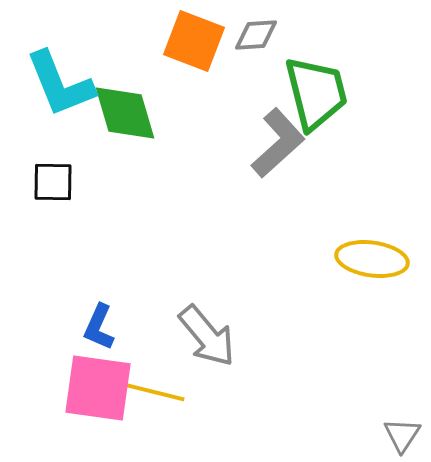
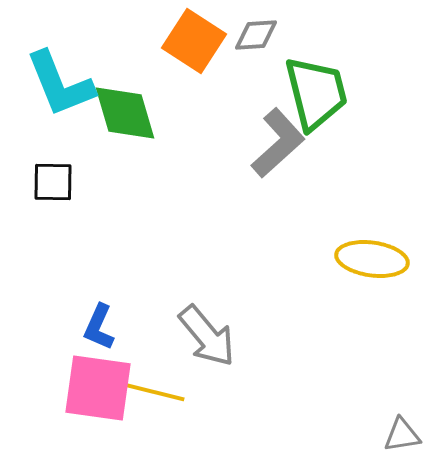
orange square: rotated 12 degrees clockwise
gray triangle: rotated 48 degrees clockwise
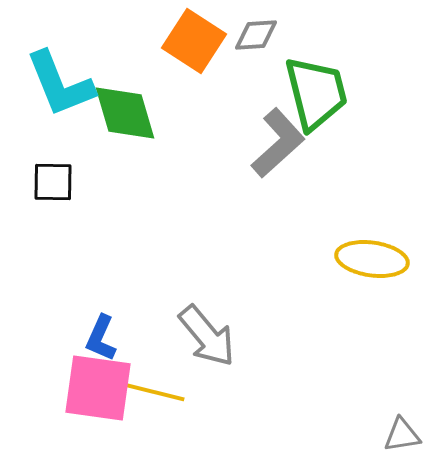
blue L-shape: moved 2 px right, 11 px down
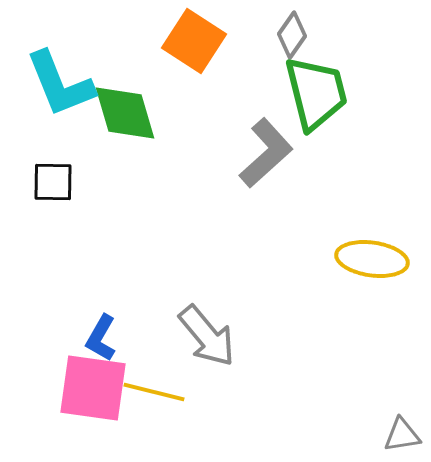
gray diamond: moved 36 px right; rotated 51 degrees counterclockwise
gray L-shape: moved 12 px left, 10 px down
blue L-shape: rotated 6 degrees clockwise
pink square: moved 5 px left
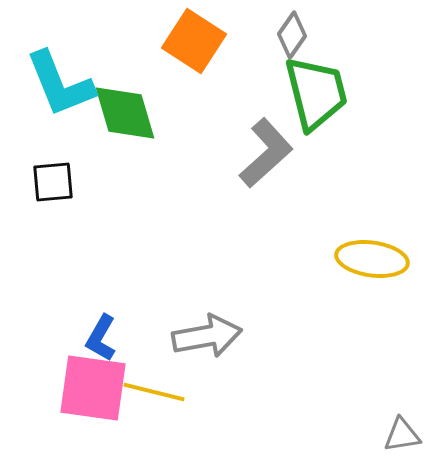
black square: rotated 6 degrees counterclockwise
gray arrow: rotated 60 degrees counterclockwise
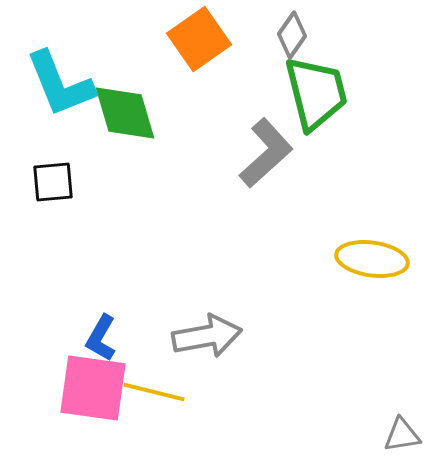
orange square: moved 5 px right, 2 px up; rotated 22 degrees clockwise
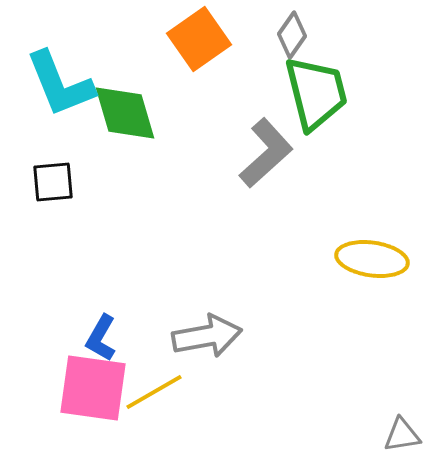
yellow line: rotated 44 degrees counterclockwise
